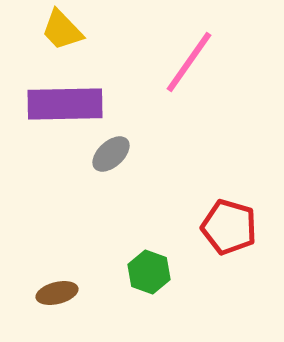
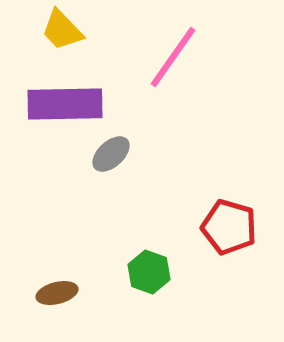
pink line: moved 16 px left, 5 px up
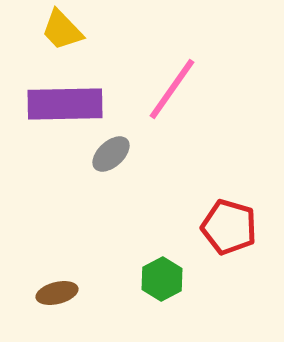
pink line: moved 1 px left, 32 px down
green hexagon: moved 13 px right, 7 px down; rotated 12 degrees clockwise
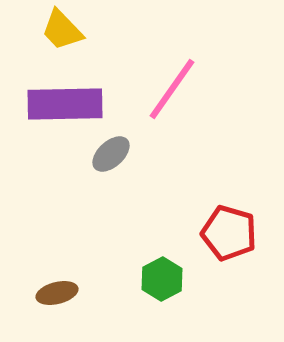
red pentagon: moved 6 px down
